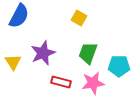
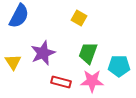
pink star: moved 1 px left, 2 px up; rotated 10 degrees clockwise
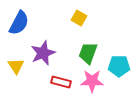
blue semicircle: moved 7 px down
yellow triangle: moved 3 px right, 4 px down
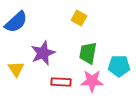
blue semicircle: moved 3 px left, 1 px up; rotated 20 degrees clockwise
green trapezoid: rotated 10 degrees counterclockwise
yellow triangle: moved 3 px down
red rectangle: rotated 12 degrees counterclockwise
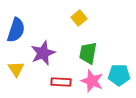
yellow square: rotated 21 degrees clockwise
blue semicircle: moved 8 px down; rotated 30 degrees counterclockwise
cyan pentagon: moved 9 px down
pink star: rotated 20 degrees clockwise
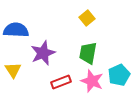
yellow square: moved 8 px right
blue semicircle: rotated 105 degrees counterclockwise
yellow triangle: moved 3 px left, 1 px down
cyan pentagon: rotated 25 degrees counterclockwise
red rectangle: rotated 24 degrees counterclockwise
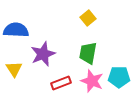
yellow square: moved 1 px right
purple star: moved 1 px down
yellow triangle: moved 1 px right, 1 px up
cyan pentagon: moved 2 px down; rotated 25 degrees clockwise
red rectangle: moved 1 px down
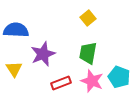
cyan pentagon: rotated 20 degrees clockwise
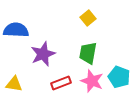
yellow triangle: moved 15 px down; rotated 48 degrees counterclockwise
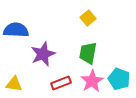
cyan pentagon: moved 2 px down
pink star: rotated 20 degrees clockwise
